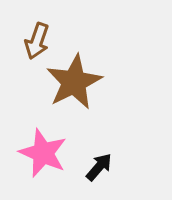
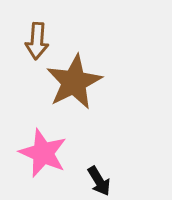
brown arrow: rotated 15 degrees counterclockwise
black arrow: moved 14 px down; rotated 108 degrees clockwise
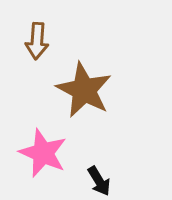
brown star: moved 10 px right, 8 px down; rotated 18 degrees counterclockwise
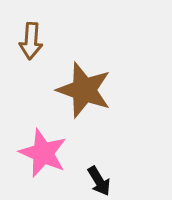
brown arrow: moved 6 px left
brown star: rotated 8 degrees counterclockwise
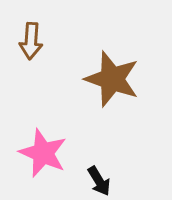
brown star: moved 28 px right, 11 px up
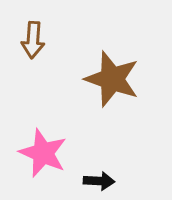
brown arrow: moved 2 px right, 1 px up
black arrow: rotated 56 degrees counterclockwise
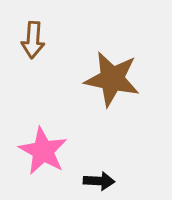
brown star: rotated 8 degrees counterclockwise
pink star: moved 2 px up; rotated 6 degrees clockwise
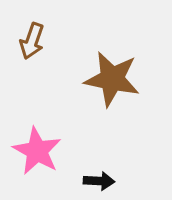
brown arrow: moved 1 px left, 1 px down; rotated 15 degrees clockwise
pink star: moved 6 px left
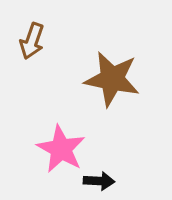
pink star: moved 24 px right, 2 px up
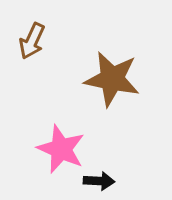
brown arrow: rotated 6 degrees clockwise
pink star: rotated 6 degrees counterclockwise
